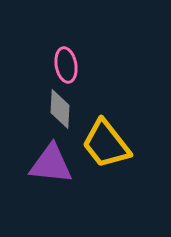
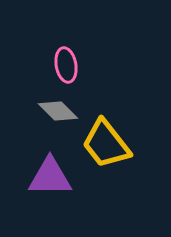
gray diamond: moved 2 px left, 2 px down; rotated 48 degrees counterclockwise
purple triangle: moved 1 px left, 13 px down; rotated 6 degrees counterclockwise
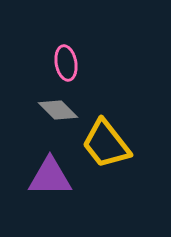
pink ellipse: moved 2 px up
gray diamond: moved 1 px up
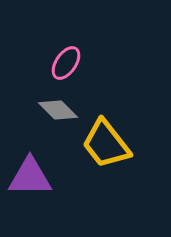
pink ellipse: rotated 44 degrees clockwise
purple triangle: moved 20 px left
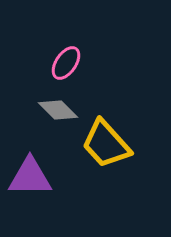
yellow trapezoid: rotated 4 degrees counterclockwise
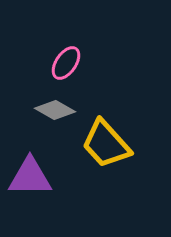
gray diamond: moved 3 px left; rotated 15 degrees counterclockwise
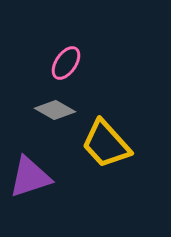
purple triangle: rotated 18 degrees counterclockwise
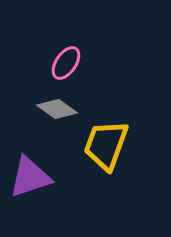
gray diamond: moved 2 px right, 1 px up; rotated 6 degrees clockwise
yellow trapezoid: moved 1 px down; rotated 62 degrees clockwise
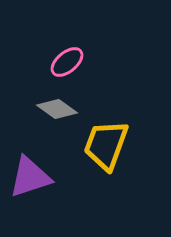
pink ellipse: moved 1 px right, 1 px up; rotated 16 degrees clockwise
